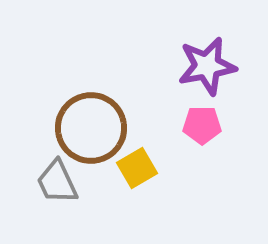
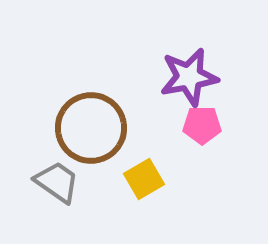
purple star: moved 18 px left, 11 px down
yellow square: moved 7 px right, 11 px down
gray trapezoid: rotated 150 degrees clockwise
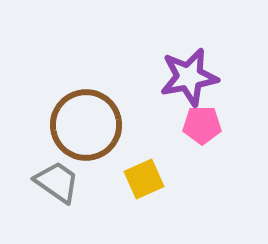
brown circle: moved 5 px left, 3 px up
yellow square: rotated 6 degrees clockwise
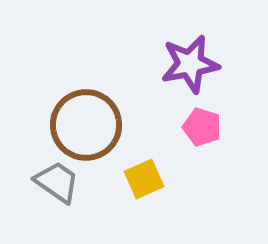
purple star: moved 1 px right, 13 px up
pink pentagon: moved 2 px down; rotated 18 degrees clockwise
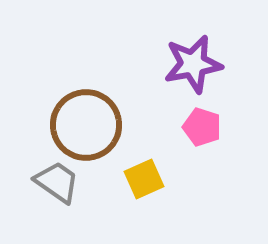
purple star: moved 3 px right
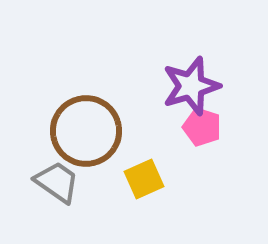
purple star: moved 2 px left, 22 px down; rotated 6 degrees counterclockwise
brown circle: moved 6 px down
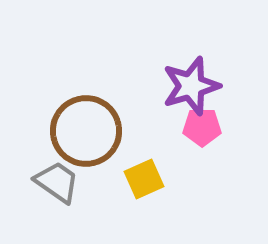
pink pentagon: rotated 18 degrees counterclockwise
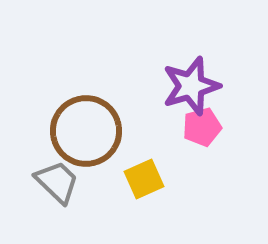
pink pentagon: rotated 15 degrees counterclockwise
gray trapezoid: rotated 9 degrees clockwise
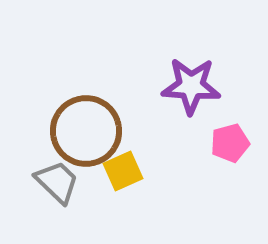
purple star: rotated 20 degrees clockwise
pink pentagon: moved 28 px right, 16 px down
yellow square: moved 21 px left, 8 px up
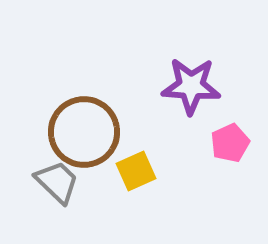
brown circle: moved 2 px left, 1 px down
pink pentagon: rotated 9 degrees counterclockwise
yellow square: moved 13 px right
